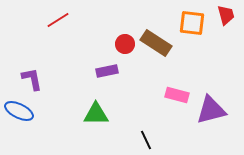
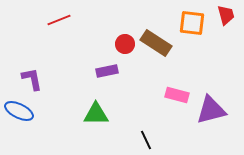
red line: moved 1 px right; rotated 10 degrees clockwise
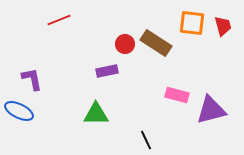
red trapezoid: moved 3 px left, 11 px down
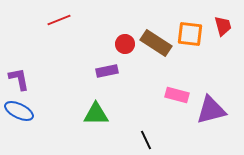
orange square: moved 2 px left, 11 px down
purple L-shape: moved 13 px left
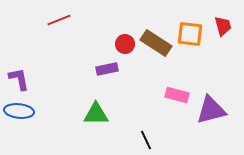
purple rectangle: moved 2 px up
blue ellipse: rotated 20 degrees counterclockwise
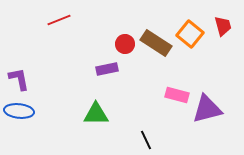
orange square: rotated 32 degrees clockwise
purple triangle: moved 4 px left, 1 px up
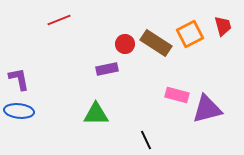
orange square: rotated 24 degrees clockwise
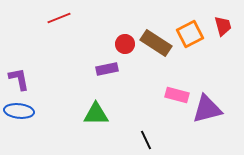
red line: moved 2 px up
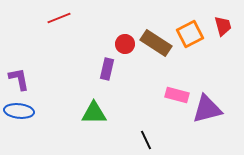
purple rectangle: rotated 65 degrees counterclockwise
green triangle: moved 2 px left, 1 px up
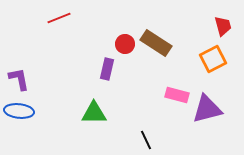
orange square: moved 23 px right, 25 px down
